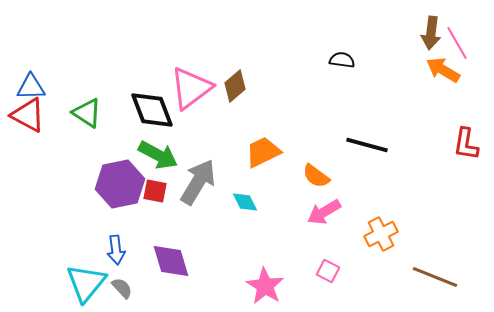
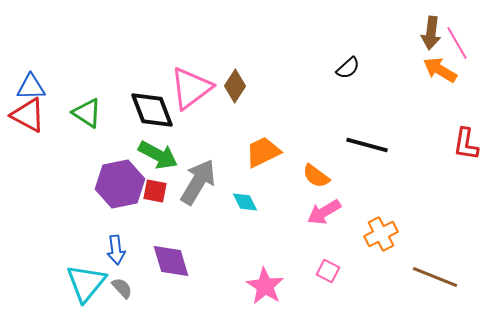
black semicircle: moved 6 px right, 8 px down; rotated 130 degrees clockwise
orange arrow: moved 3 px left
brown diamond: rotated 16 degrees counterclockwise
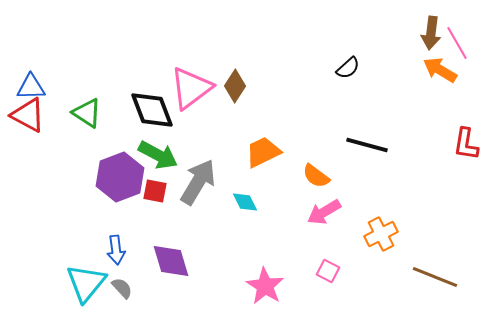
purple hexagon: moved 7 px up; rotated 9 degrees counterclockwise
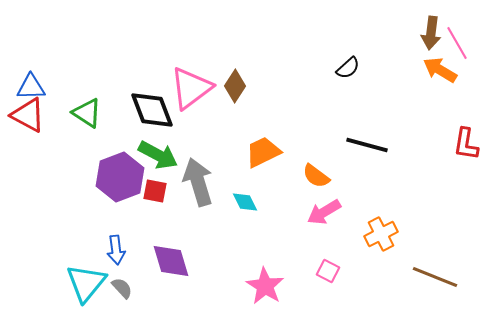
gray arrow: rotated 48 degrees counterclockwise
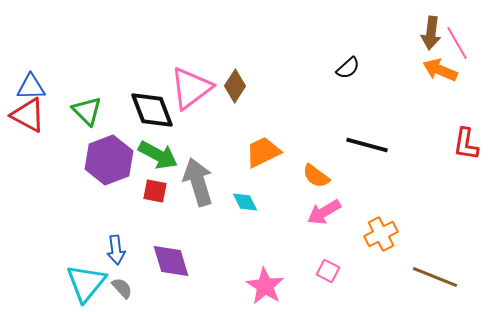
orange arrow: rotated 8 degrees counterclockwise
green triangle: moved 2 px up; rotated 12 degrees clockwise
purple hexagon: moved 11 px left, 17 px up
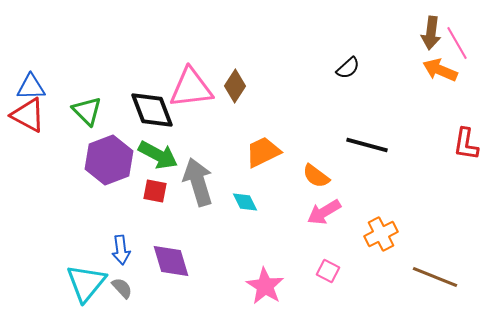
pink triangle: rotated 30 degrees clockwise
blue arrow: moved 5 px right
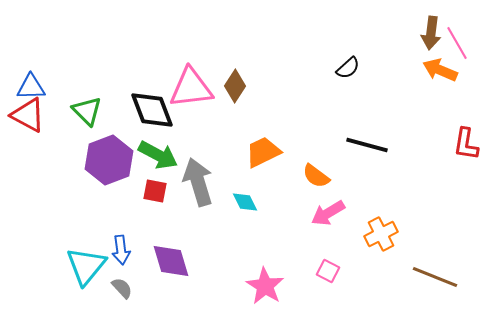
pink arrow: moved 4 px right, 1 px down
cyan triangle: moved 17 px up
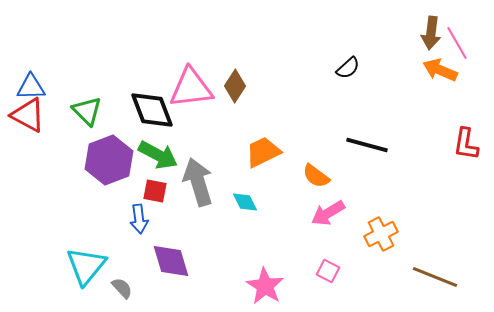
blue arrow: moved 18 px right, 31 px up
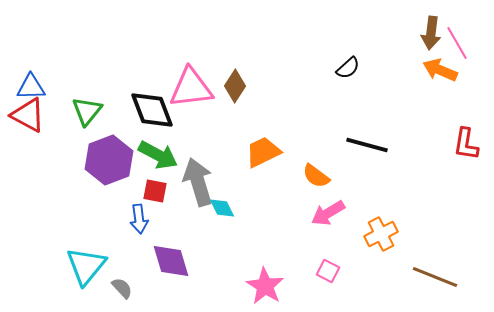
green triangle: rotated 24 degrees clockwise
cyan diamond: moved 23 px left, 6 px down
